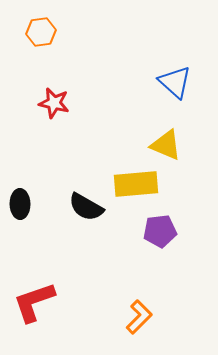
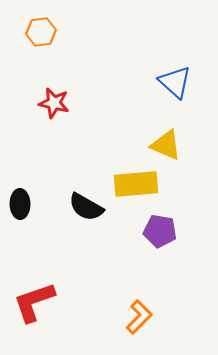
purple pentagon: rotated 16 degrees clockwise
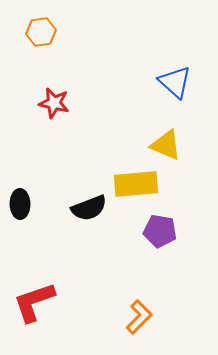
black semicircle: moved 3 px right, 1 px down; rotated 51 degrees counterclockwise
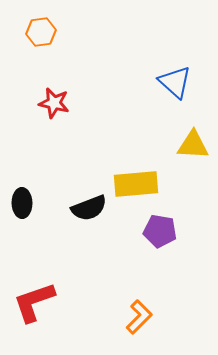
yellow triangle: moved 27 px right; rotated 20 degrees counterclockwise
black ellipse: moved 2 px right, 1 px up
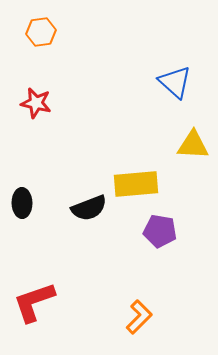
red star: moved 18 px left
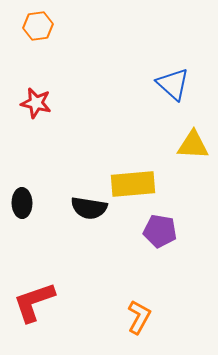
orange hexagon: moved 3 px left, 6 px up
blue triangle: moved 2 px left, 2 px down
yellow rectangle: moved 3 px left
black semicircle: rotated 30 degrees clockwise
orange L-shape: rotated 16 degrees counterclockwise
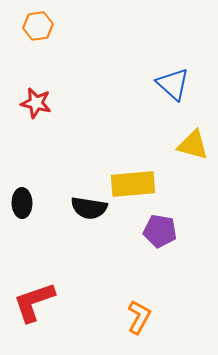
yellow triangle: rotated 12 degrees clockwise
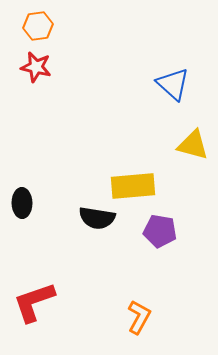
red star: moved 36 px up
yellow rectangle: moved 2 px down
black semicircle: moved 8 px right, 10 px down
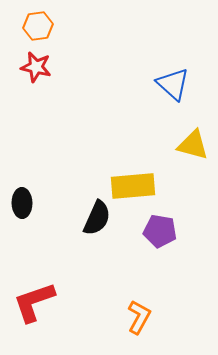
black semicircle: rotated 75 degrees counterclockwise
